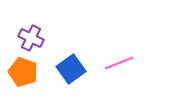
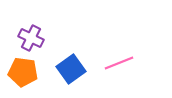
orange pentagon: rotated 12 degrees counterclockwise
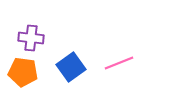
purple cross: rotated 20 degrees counterclockwise
blue square: moved 2 px up
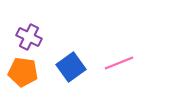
purple cross: moved 2 px left, 1 px up; rotated 20 degrees clockwise
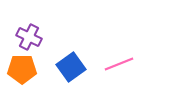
pink line: moved 1 px down
orange pentagon: moved 1 px left, 3 px up; rotated 8 degrees counterclockwise
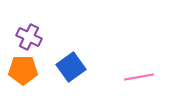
pink line: moved 20 px right, 13 px down; rotated 12 degrees clockwise
orange pentagon: moved 1 px right, 1 px down
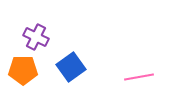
purple cross: moved 7 px right
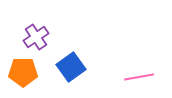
purple cross: rotated 30 degrees clockwise
orange pentagon: moved 2 px down
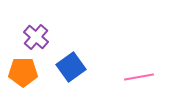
purple cross: rotated 15 degrees counterclockwise
